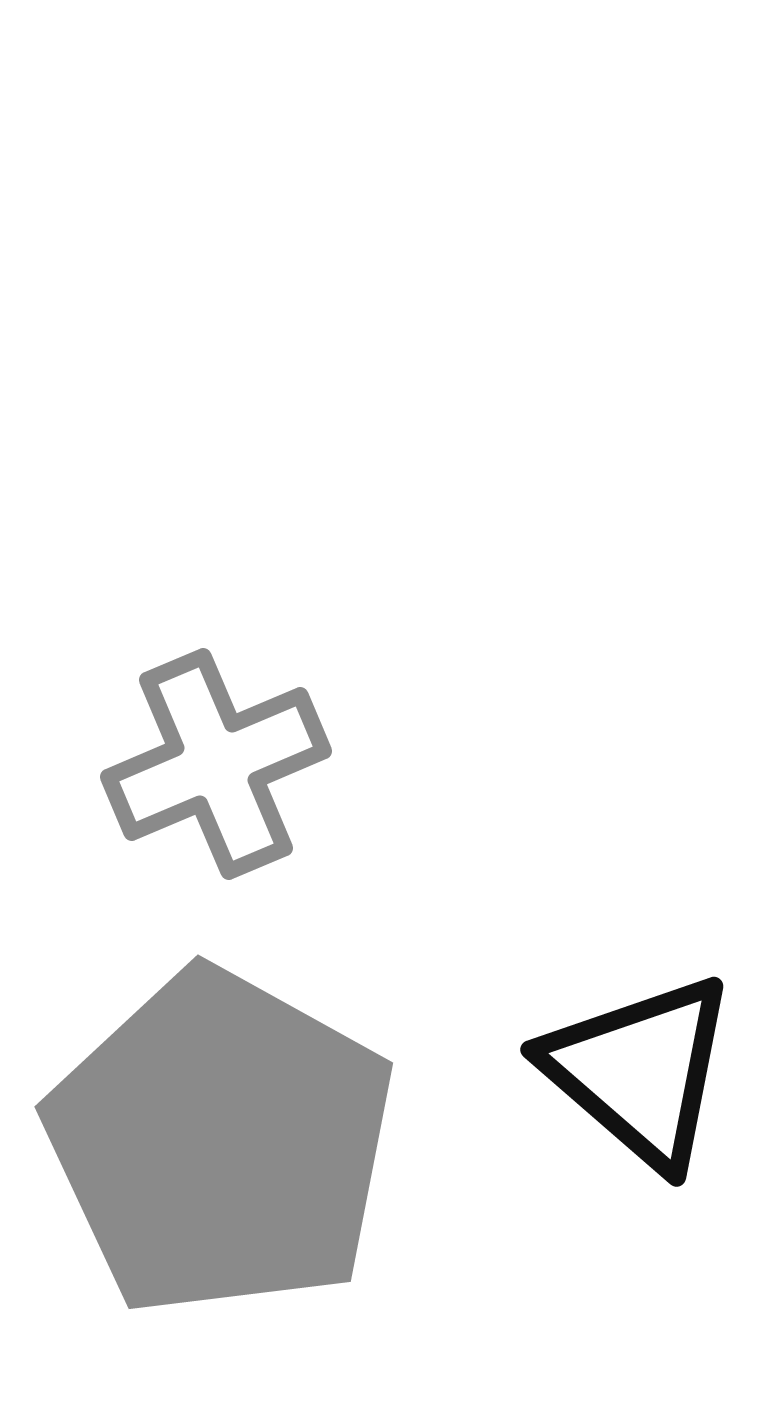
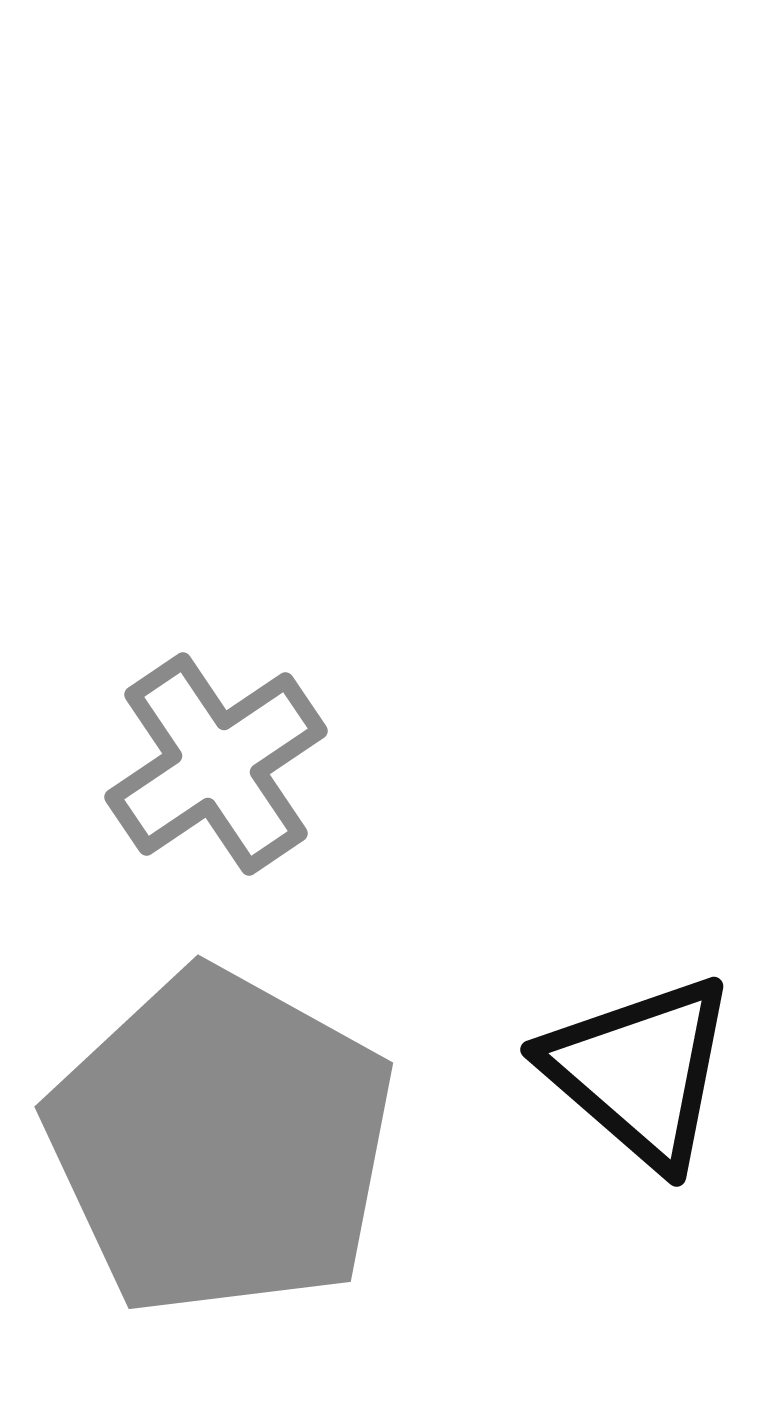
gray cross: rotated 11 degrees counterclockwise
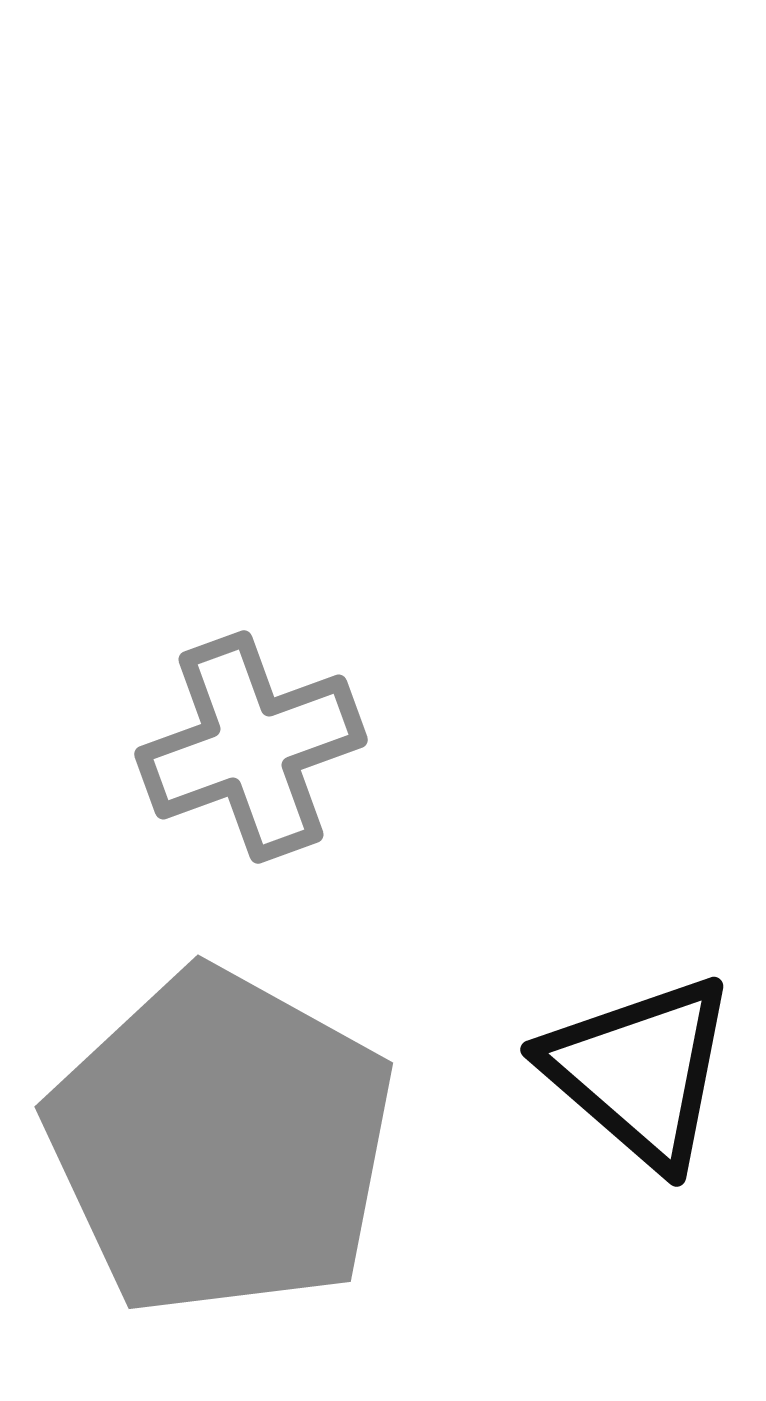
gray cross: moved 35 px right, 17 px up; rotated 14 degrees clockwise
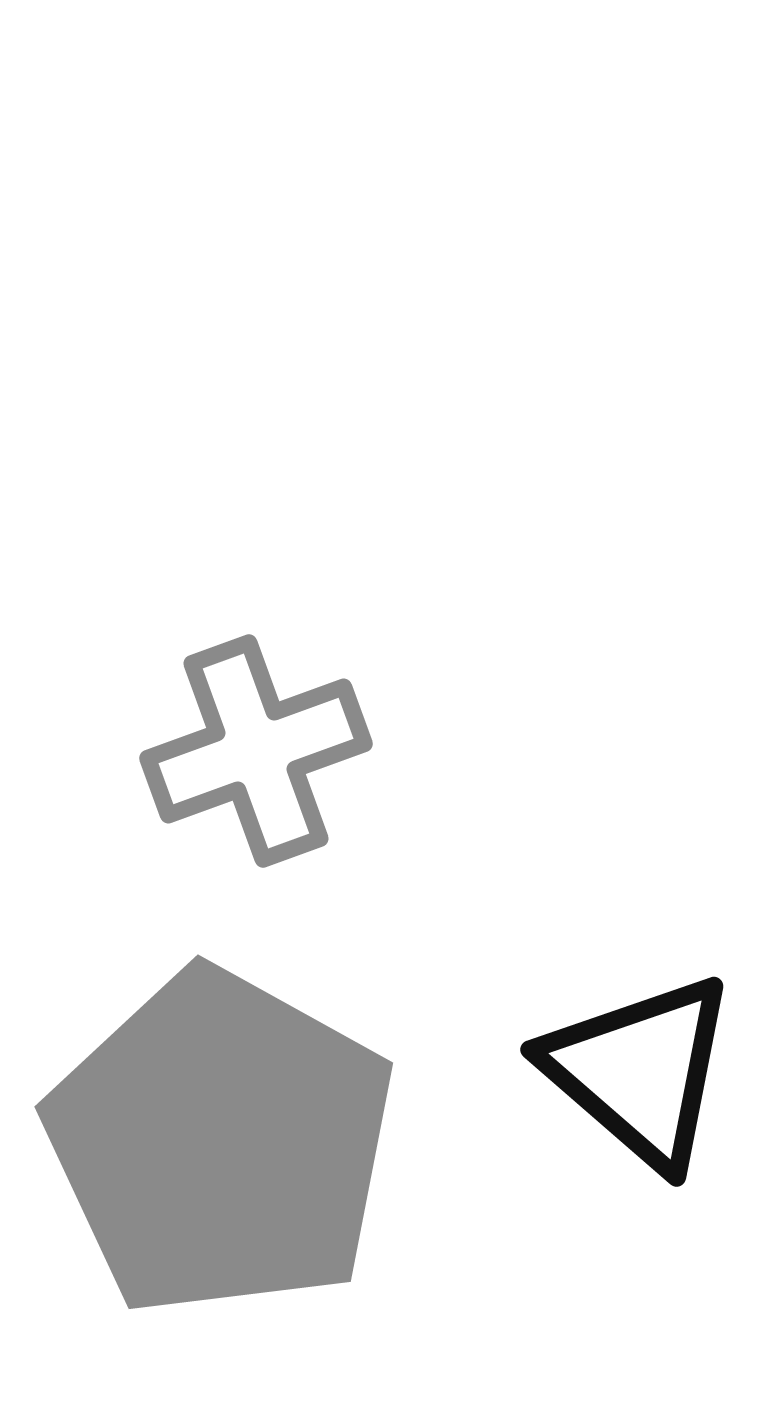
gray cross: moved 5 px right, 4 px down
